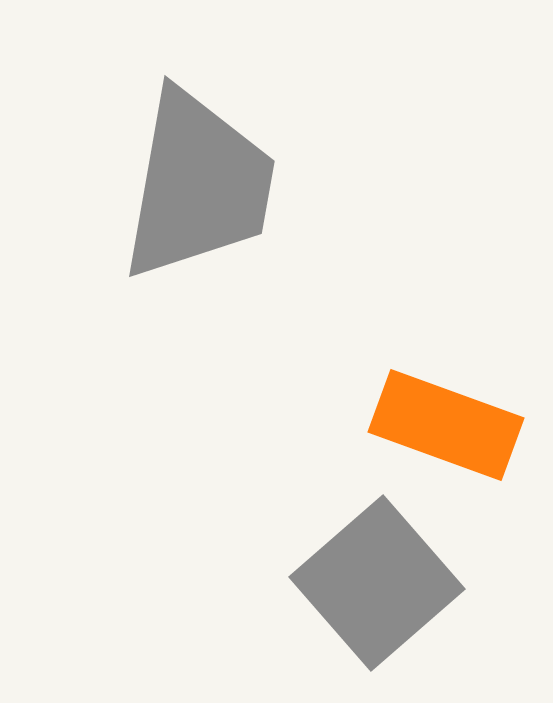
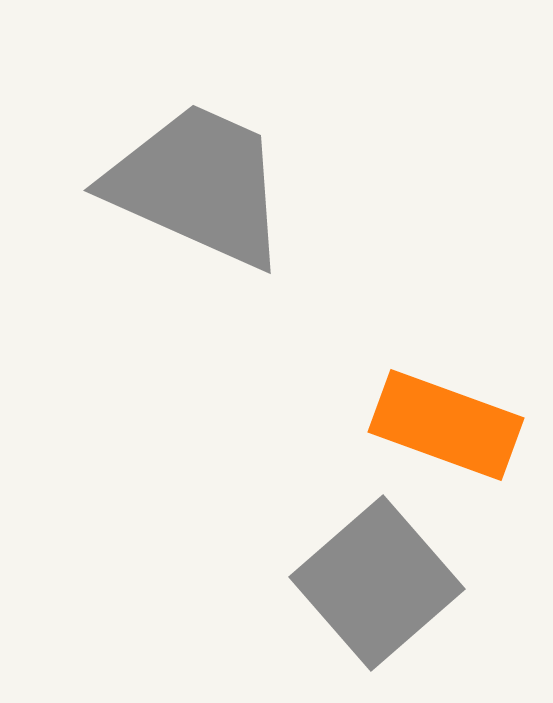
gray trapezoid: rotated 76 degrees counterclockwise
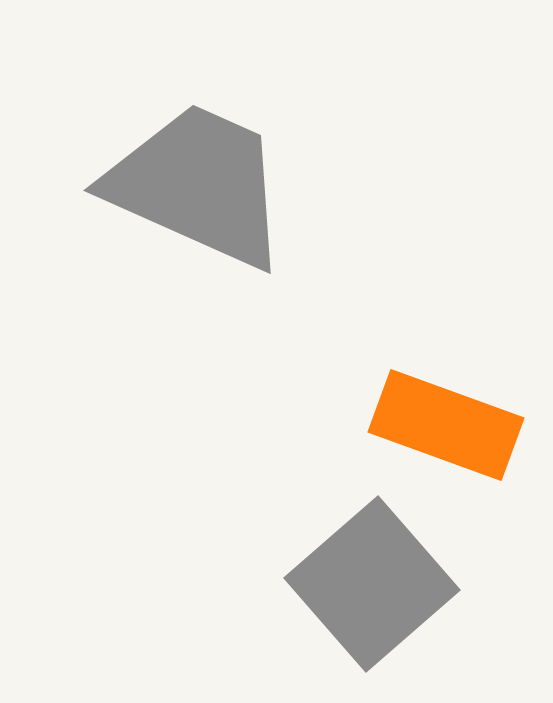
gray square: moved 5 px left, 1 px down
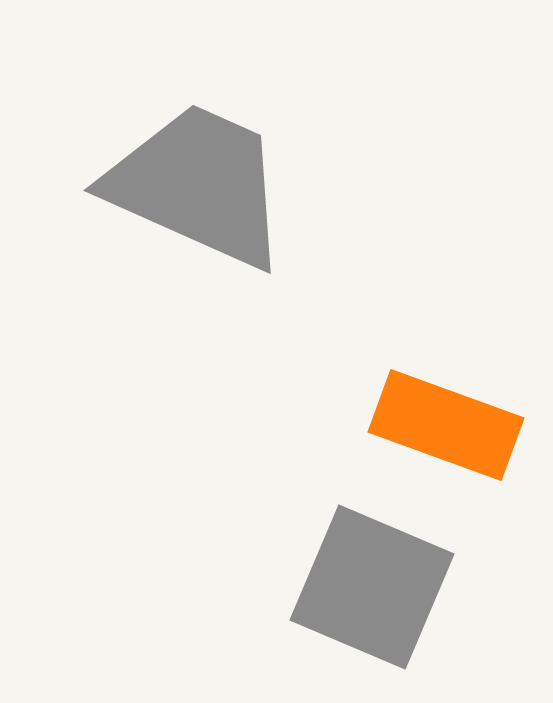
gray square: moved 3 px down; rotated 26 degrees counterclockwise
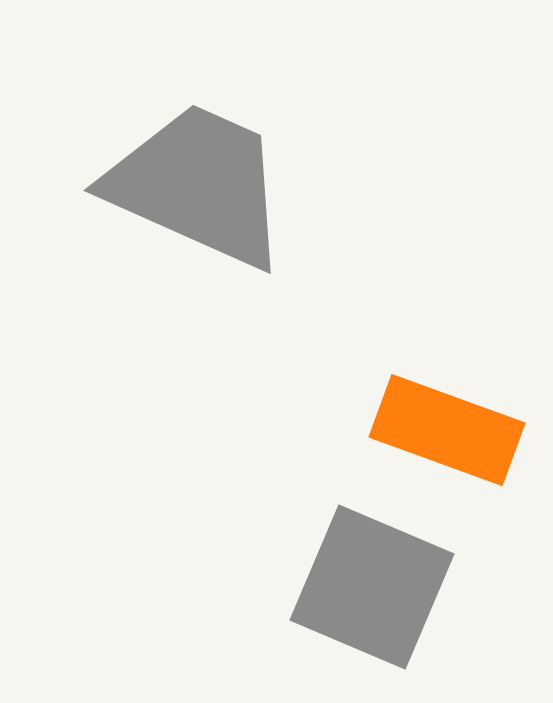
orange rectangle: moved 1 px right, 5 px down
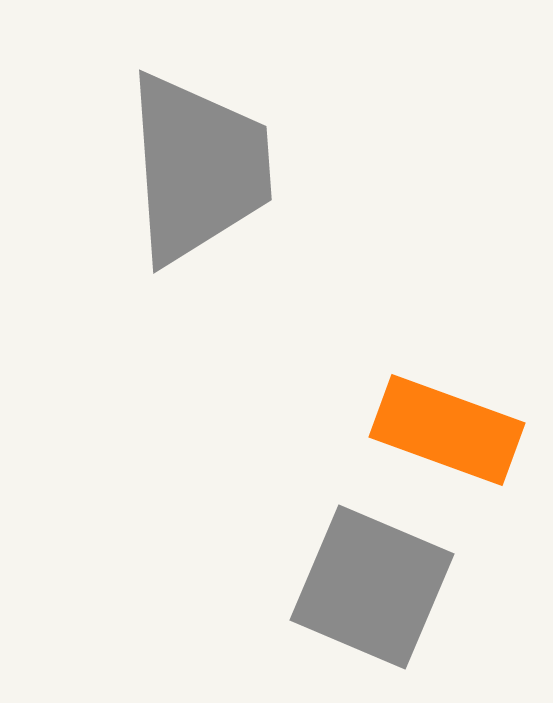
gray trapezoid: moved 17 px up; rotated 62 degrees clockwise
